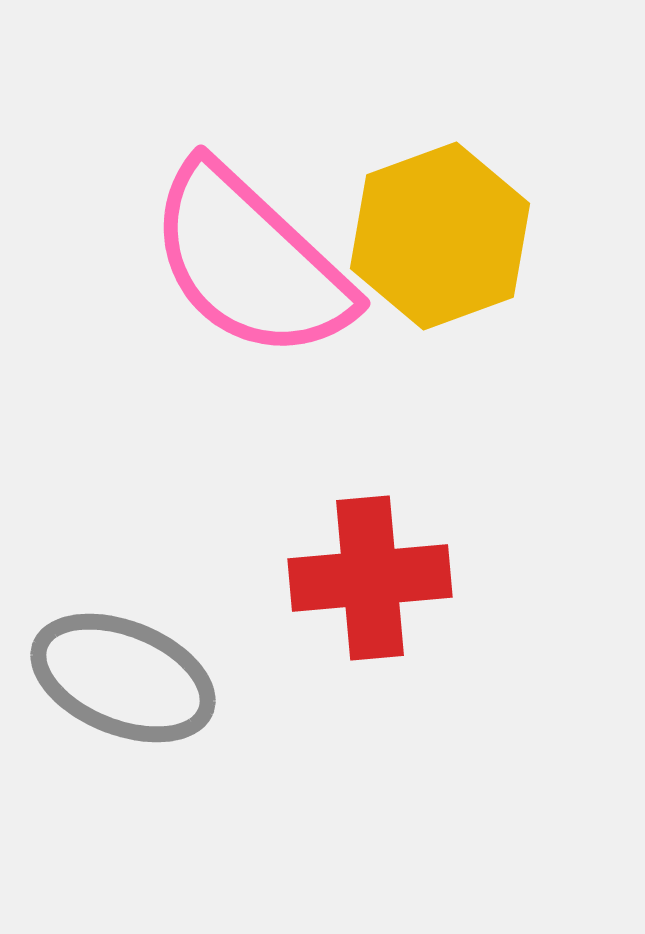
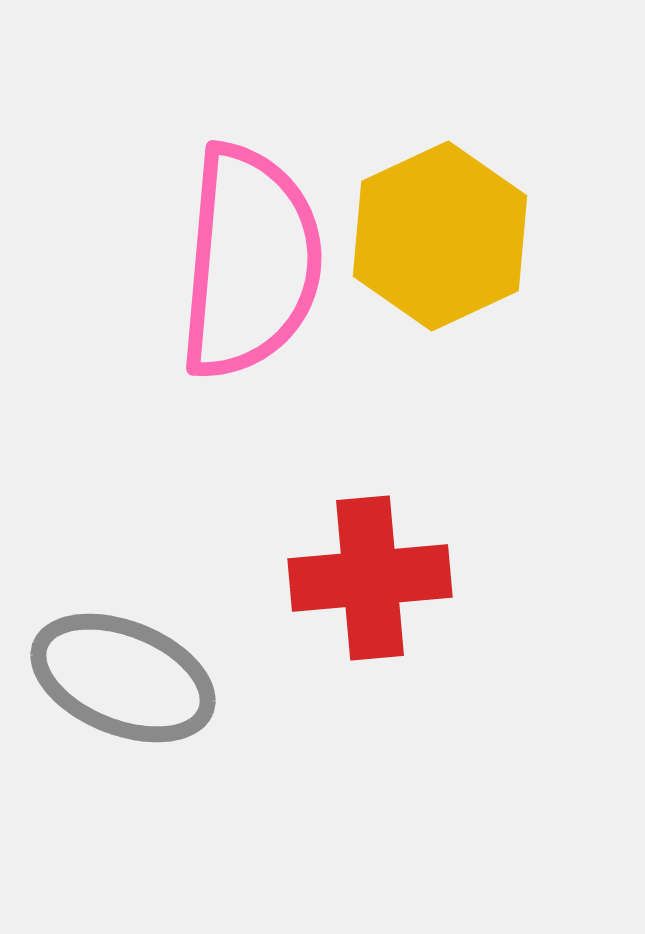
yellow hexagon: rotated 5 degrees counterclockwise
pink semicircle: rotated 128 degrees counterclockwise
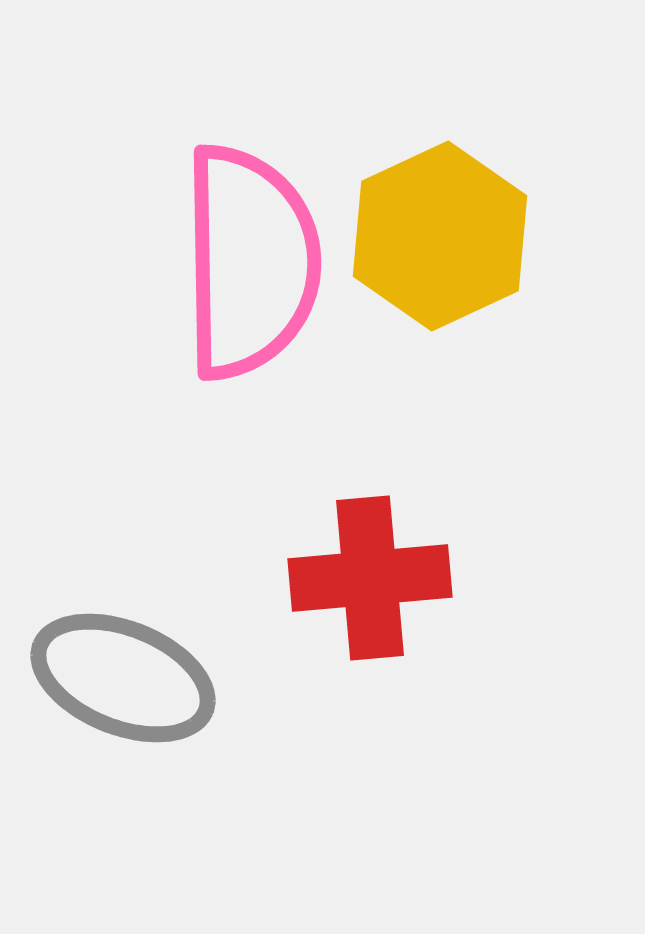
pink semicircle: rotated 6 degrees counterclockwise
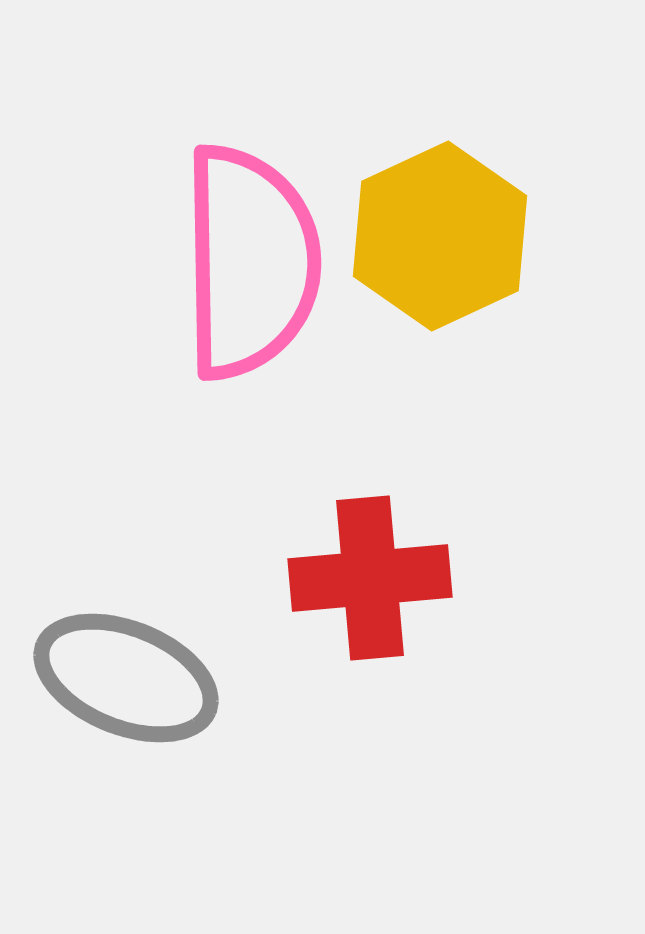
gray ellipse: moved 3 px right
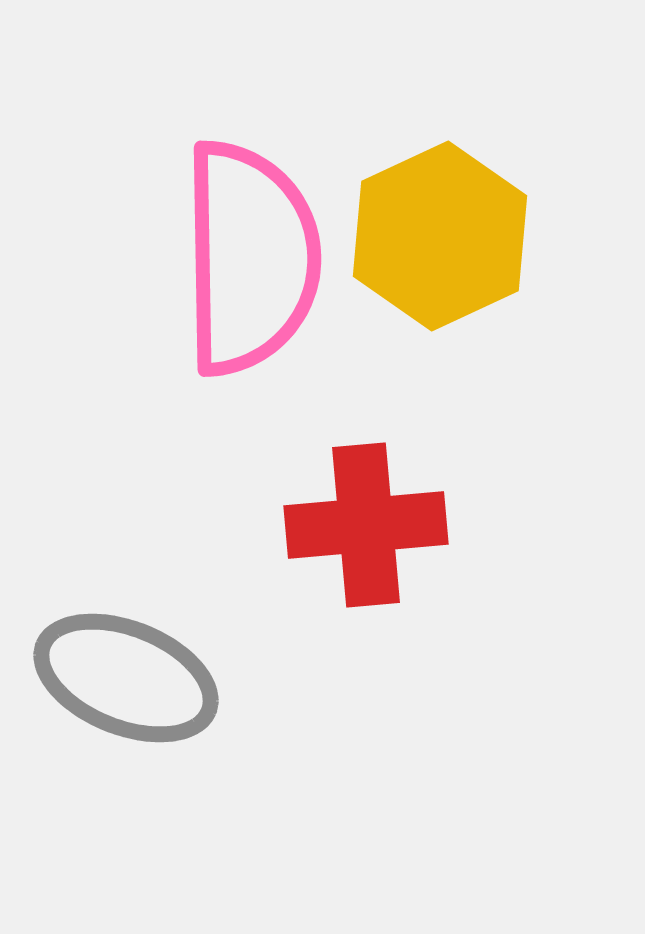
pink semicircle: moved 4 px up
red cross: moved 4 px left, 53 px up
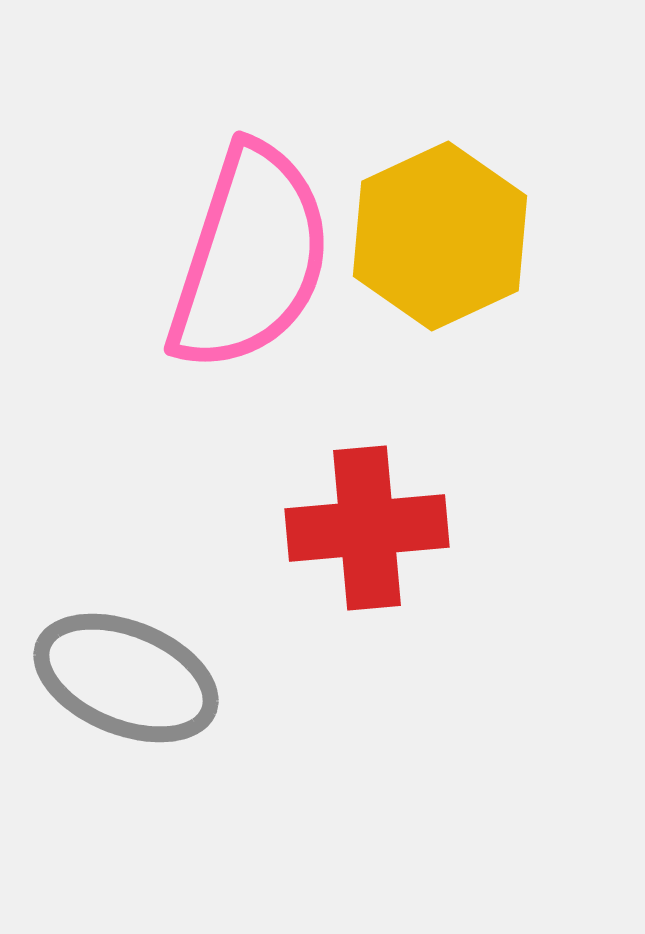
pink semicircle: rotated 19 degrees clockwise
red cross: moved 1 px right, 3 px down
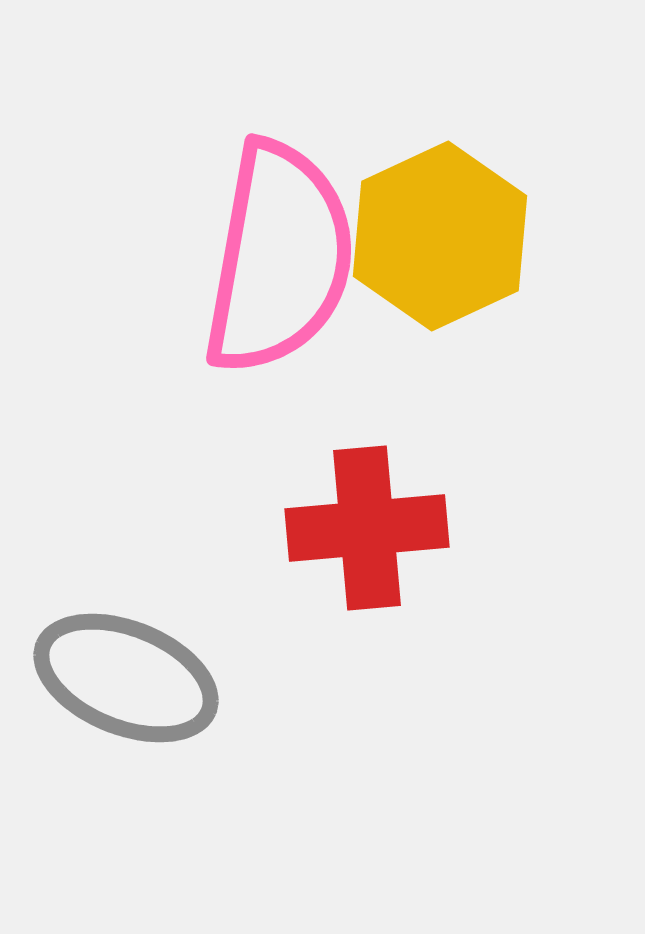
pink semicircle: moved 29 px right; rotated 8 degrees counterclockwise
